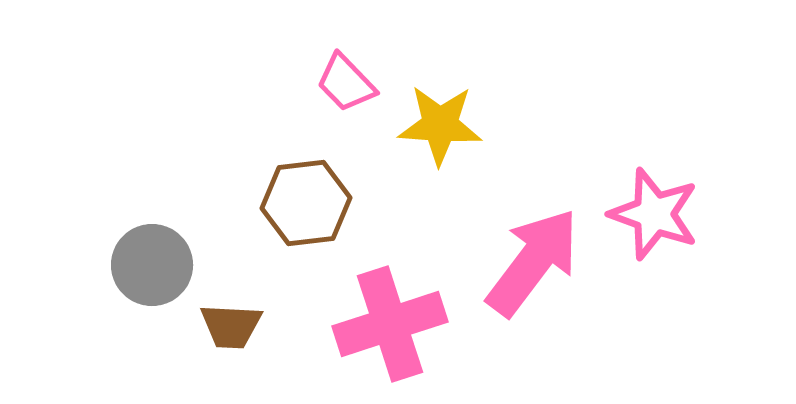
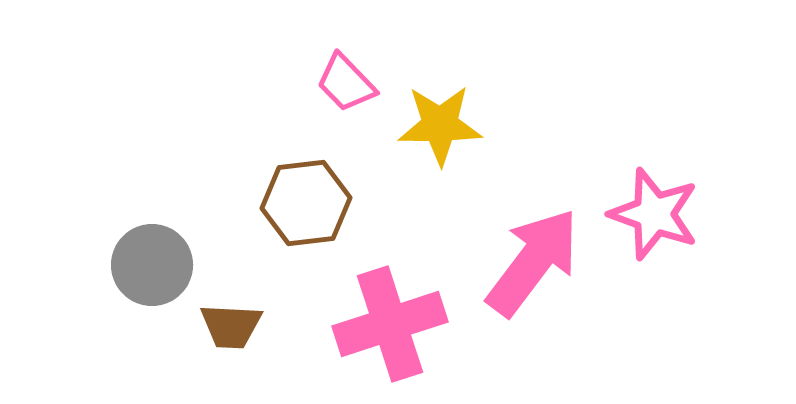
yellow star: rotated 4 degrees counterclockwise
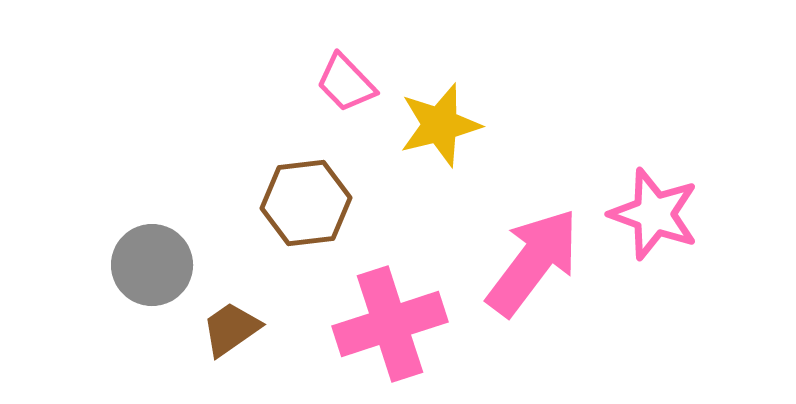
yellow star: rotated 14 degrees counterclockwise
brown trapezoid: moved 3 px down; rotated 142 degrees clockwise
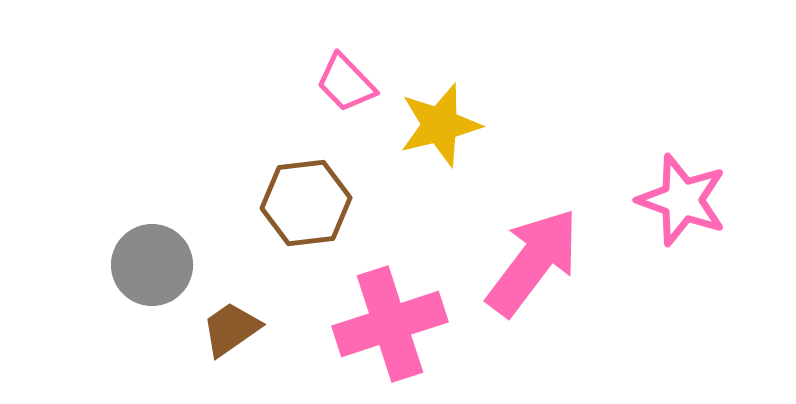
pink star: moved 28 px right, 14 px up
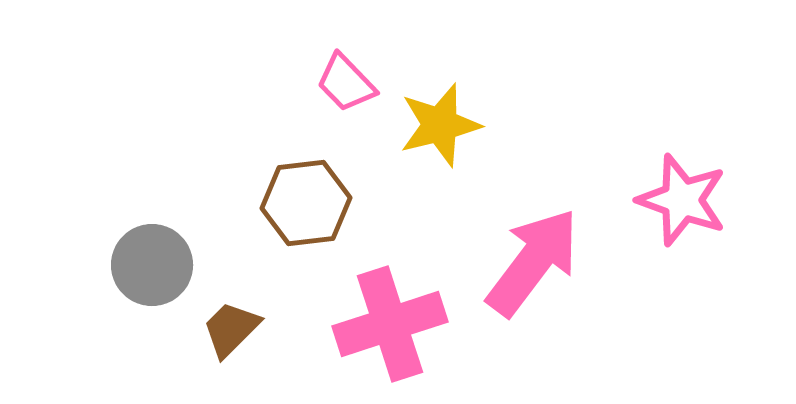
brown trapezoid: rotated 10 degrees counterclockwise
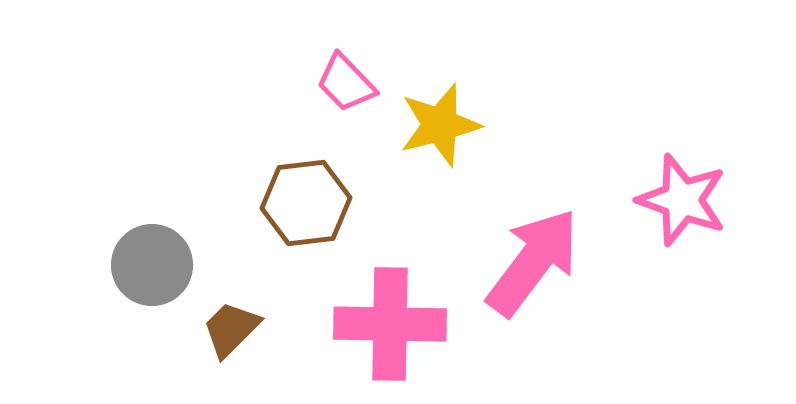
pink cross: rotated 19 degrees clockwise
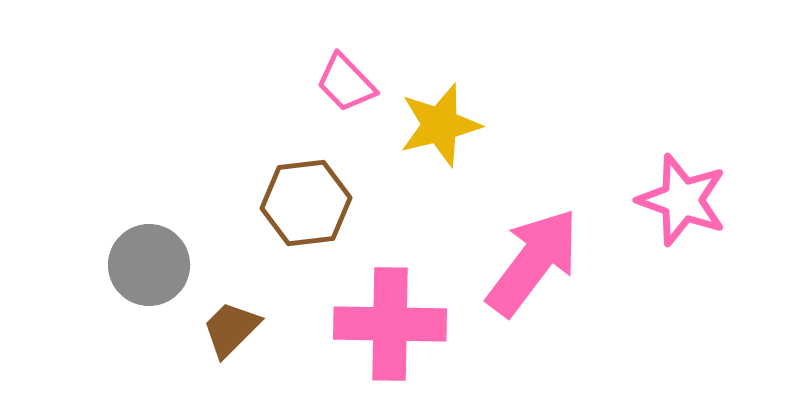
gray circle: moved 3 px left
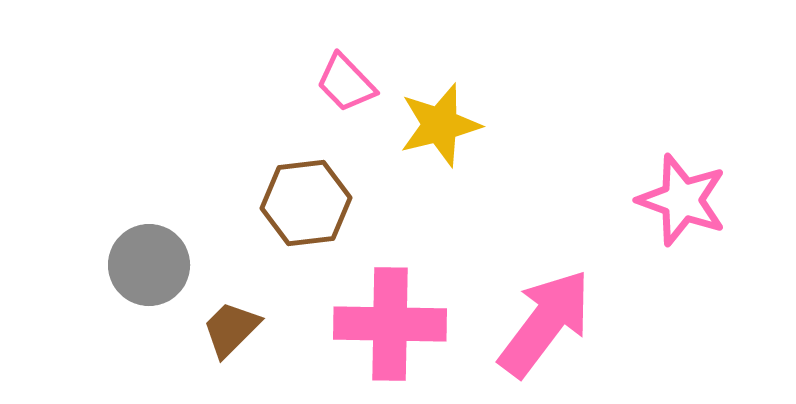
pink arrow: moved 12 px right, 61 px down
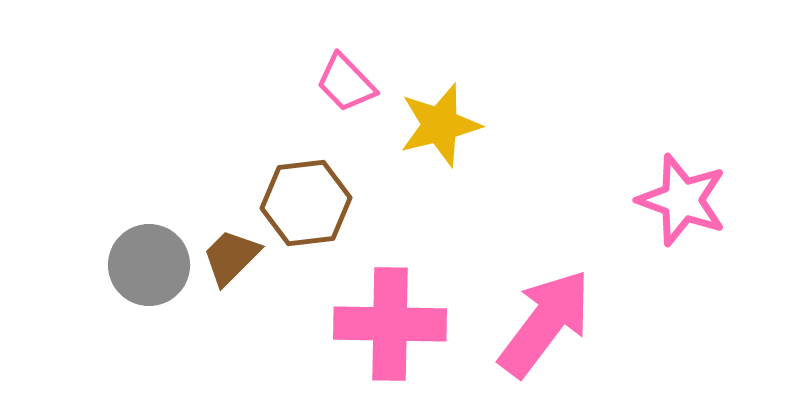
brown trapezoid: moved 72 px up
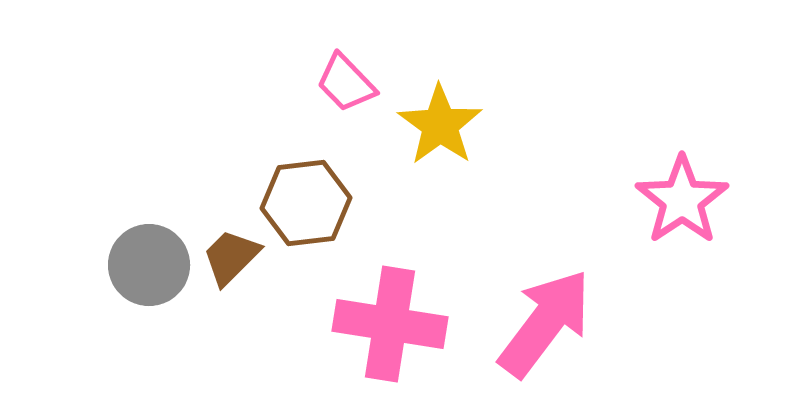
yellow star: rotated 22 degrees counterclockwise
pink star: rotated 18 degrees clockwise
pink cross: rotated 8 degrees clockwise
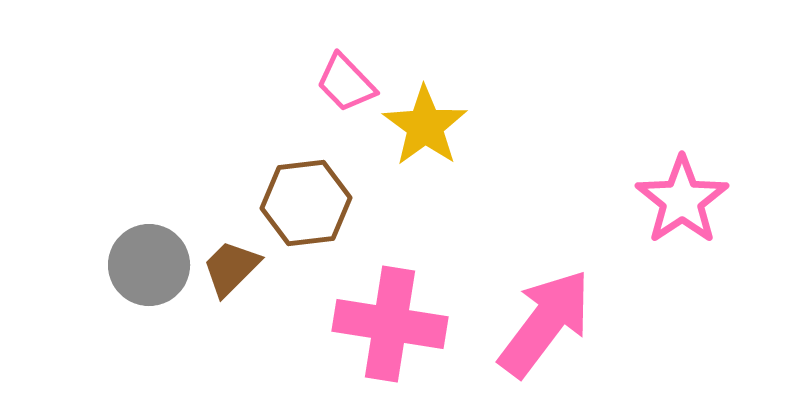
yellow star: moved 15 px left, 1 px down
brown trapezoid: moved 11 px down
